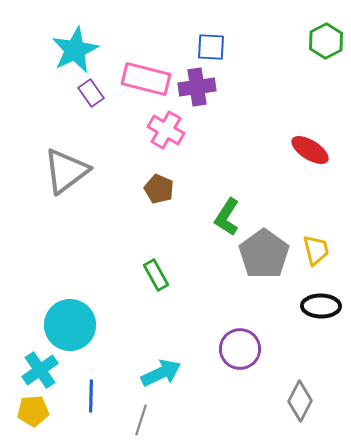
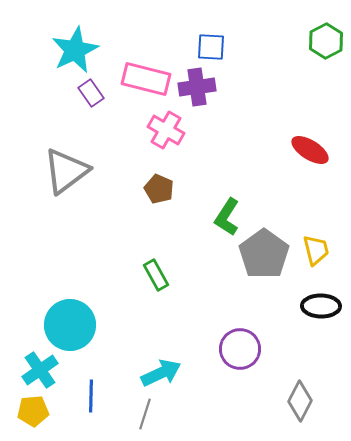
gray line: moved 4 px right, 6 px up
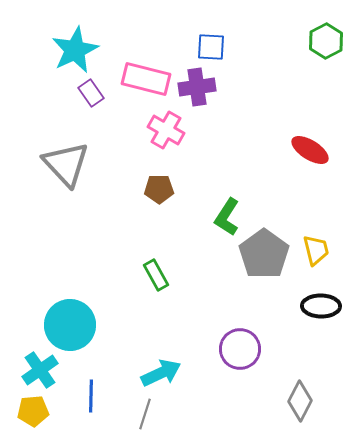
gray triangle: moved 7 px up; rotated 36 degrees counterclockwise
brown pentagon: rotated 24 degrees counterclockwise
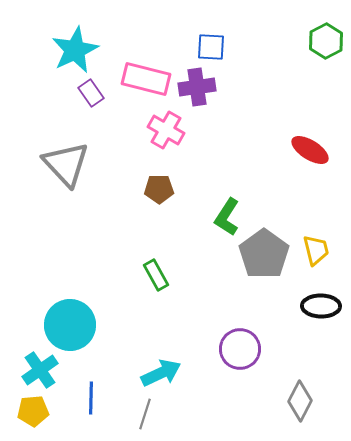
blue line: moved 2 px down
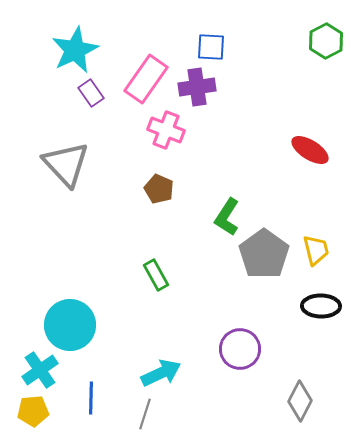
pink rectangle: rotated 69 degrees counterclockwise
pink cross: rotated 9 degrees counterclockwise
brown pentagon: rotated 24 degrees clockwise
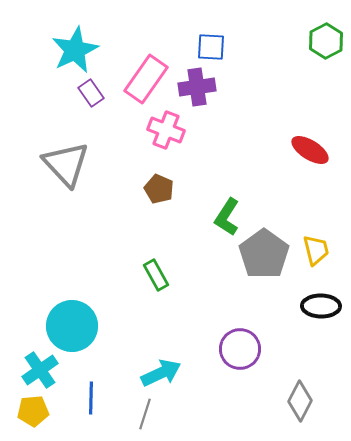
cyan circle: moved 2 px right, 1 px down
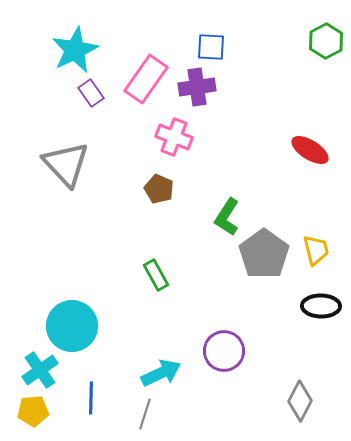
pink cross: moved 8 px right, 7 px down
purple circle: moved 16 px left, 2 px down
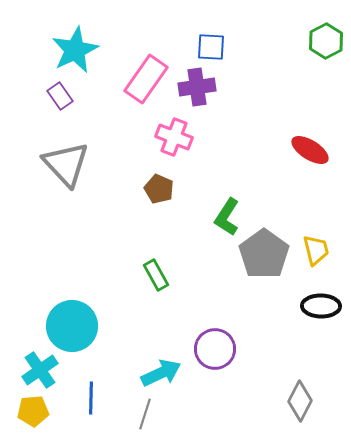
purple rectangle: moved 31 px left, 3 px down
purple circle: moved 9 px left, 2 px up
